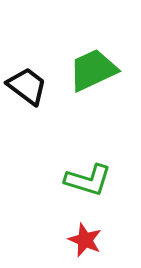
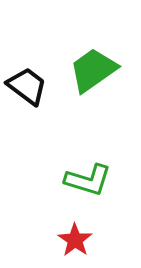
green trapezoid: rotated 10 degrees counterclockwise
red star: moved 10 px left; rotated 12 degrees clockwise
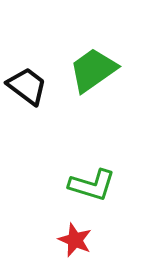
green L-shape: moved 4 px right, 5 px down
red star: rotated 12 degrees counterclockwise
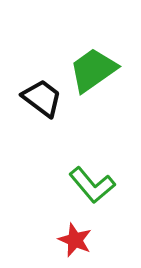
black trapezoid: moved 15 px right, 12 px down
green L-shape: rotated 33 degrees clockwise
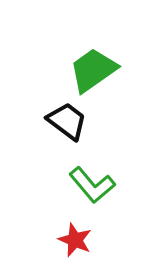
black trapezoid: moved 25 px right, 23 px down
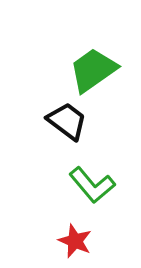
red star: moved 1 px down
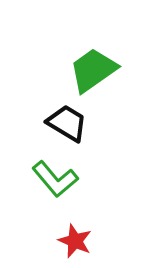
black trapezoid: moved 2 px down; rotated 6 degrees counterclockwise
green L-shape: moved 37 px left, 6 px up
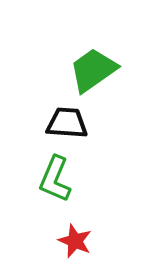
black trapezoid: rotated 27 degrees counterclockwise
green L-shape: rotated 63 degrees clockwise
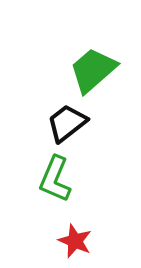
green trapezoid: rotated 6 degrees counterclockwise
black trapezoid: rotated 42 degrees counterclockwise
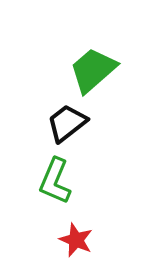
green L-shape: moved 2 px down
red star: moved 1 px right, 1 px up
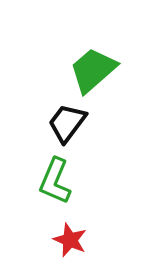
black trapezoid: rotated 15 degrees counterclockwise
red star: moved 6 px left
